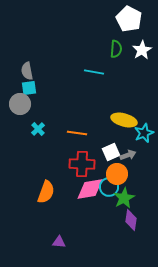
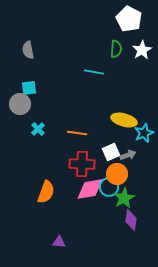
gray semicircle: moved 1 px right, 21 px up
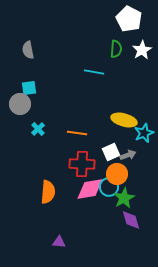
orange semicircle: moved 2 px right; rotated 15 degrees counterclockwise
purple diamond: rotated 25 degrees counterclockwise
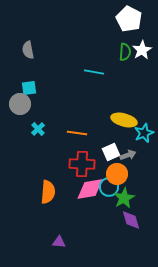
green semicircle: moved 9 px right, 3 px down
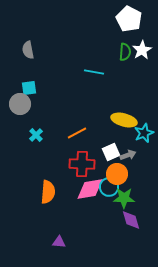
cyan cross: moved 2 px left, 6 px down
orange line: rotated 36 degrees counterclockwise
green star: rotated 30 degrees clockwise
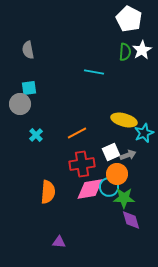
red cross: rotated 10 degrees counterclockwise
